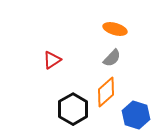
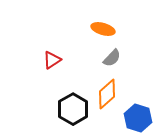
orange ellipse: moved 12 px left
orange diamond: moved 1 px right, 2 px down
blue hexagon: moved 2 px right, 3 px down
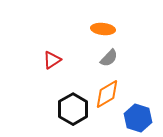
orange ellipse: rotated 10 degrees counterclockwise
gray semicircle: moved 3 px left
orange diamond: rotated 12 degrees clockwise
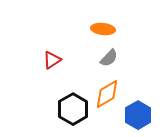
blue hexagon: moved 3 px up; rotated 12 degrees clockwise
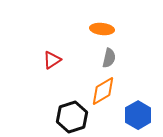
orange ellipse: moved 1 px left
gray semicircle: rotated 30 degrees counterclockwise
orange diamond: moved 4 px left, 3 px up
black hexagon: moved 1 px left, 8 px down; rotated 12 degrees clockwise
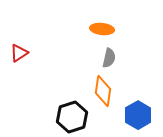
red triangle: moved 33 px left, 7 px up
orange diamond: rotated 52 degrees counterclockwise
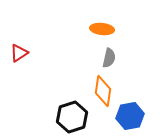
blue hexagon: moved 8 px left, 1 px down; rotated 20 degrees clockwise
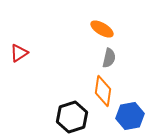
orange ellipse: rotated 25 degrees clockwise
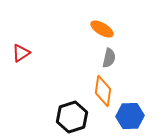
red triangle: moved 2 px right
blue hexagon: rotated 8 degrees clockwise
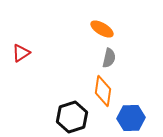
blue hexagon: moved 1 px right, 2 px down
